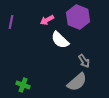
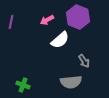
white semicircle: rotated 84 degrees counterclockwise
gray semicircle: moved 6 px left; rotated 35 degrees clockwise
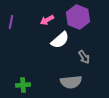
gray arrow: moved 4 px up
green cross: rotated 24 degrees counterclockwise
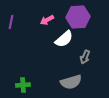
purple hexagon: rotated 25 degrees counterclockwise
white semicircle: moved 4 px right, 1 px up
gray arrow: moved 1 px right; rotated 56 degrees clockwise
gray semicircle: rotated 10 degrees counterclockwise
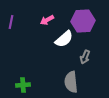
purple hexagon: moved 5 px right, 4 px down
gray semicircle: rotated 100 degrees clockwise
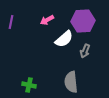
gray arrow: moved 6 px up
green cross: moved 6 px right; rotated 16 degrees clockwise
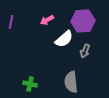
green cross: moved 1 px right, 1 px up
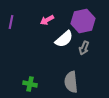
purple hexagon: rotated 10 degrees counterclockwise
gray arrow: moved 1 px left, 3 px up
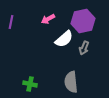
pink arrow: moved 1 px right, 1 px up
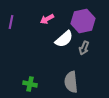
pink arrow: moved 1 px left
